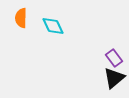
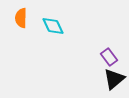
purple rectangle: moved 5 px left, 1 px up
black triangle: moved 1 px down
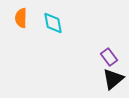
cyan diamond: moved 3 px up; rotated 15 degrees clockwise
black triangle: moved 1 px left
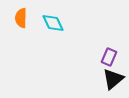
cyan diamond: rotated 15 degrees counterclockwise
purple rectangle: rotated 60 degrees clockwise
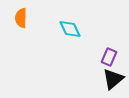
cyan diamond: moved 17 px right, 6 px down
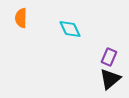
black triangle: moved 3 px left
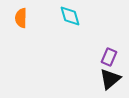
cyan diamond: moved 13 px up; rotated 10 degrees clockwise
